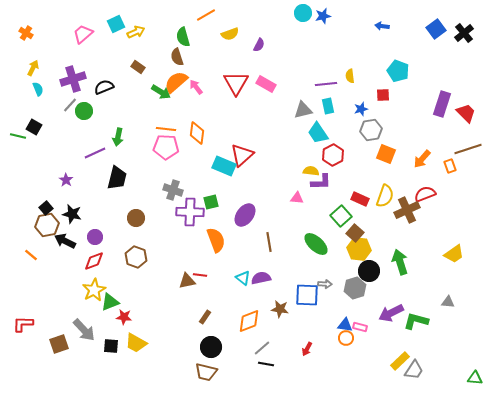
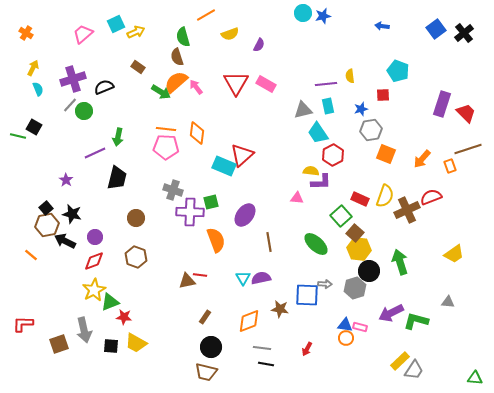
red semicircle at (425, 194): moved 6 px right, 3 px down
cyan triangle at (243, 278): rotated 21 degrees clockwise
gray arrow at (84, 330): rotated 30 degrees clockwise
gray line at (262, 348): rotated 48 degrees clockwise
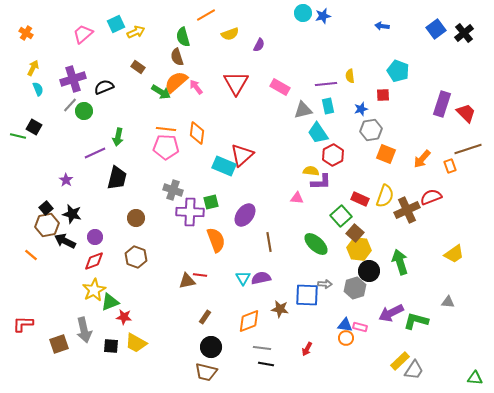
pink rectangle at (266, 84): moved 14 px right, 3 px down
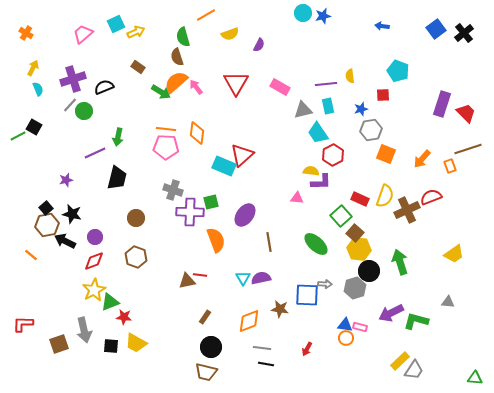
green line at (18, 136): rotated 42 degrees counterclockwise
purple star at (66, 180): rotated 24 degrees clockwise
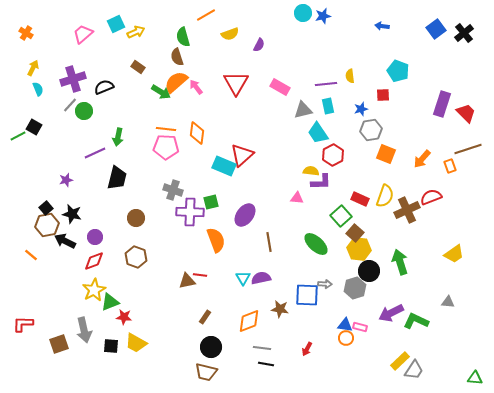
green L-shape at (416, 321): rotated 10 degrees clockwise
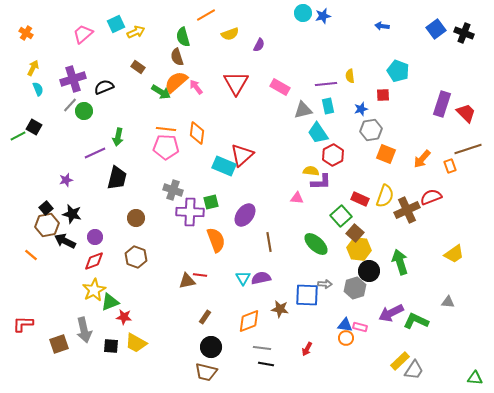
black cross at (464, 33): rotated 30 degrees counterclockwise
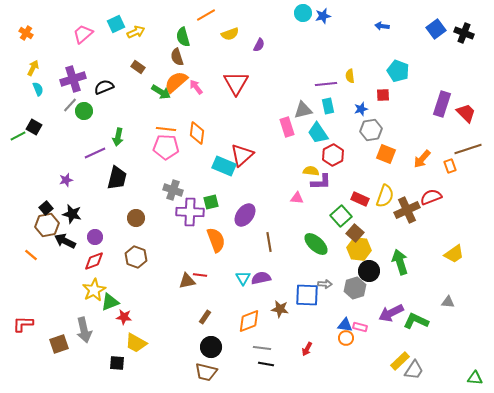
pink rectangle at (280, 87): moved 7 px right, 40 px down; rotated 42 degrees clockwise
black square at (111, 346): moved 6 px right, 17 px down
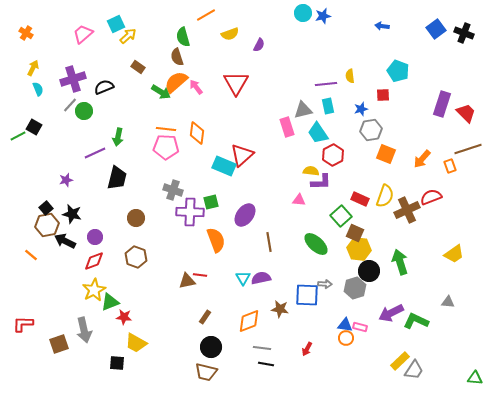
yellow arrow at (136, 32): moved 8 px left, 4 px down; rotated 18 degrees counterclockwise
pink triangle at (297, 198): moved 2 px right, 2 px down
brown square at (355, 233): rotated 18 degrees counterclockwise
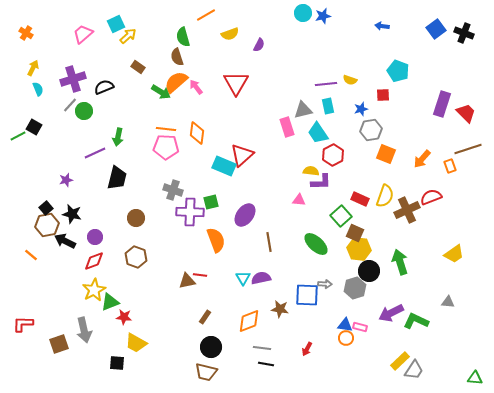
yellow semicircle at (350, 76): moved 4 px down; rotated 64 degrees counterclockwise
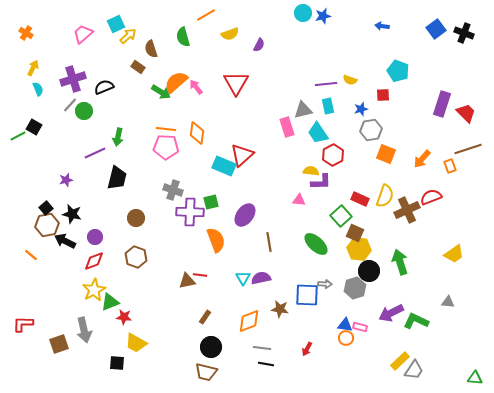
brown semicircle at (177, 57): moved 26 px left, 8 px up
